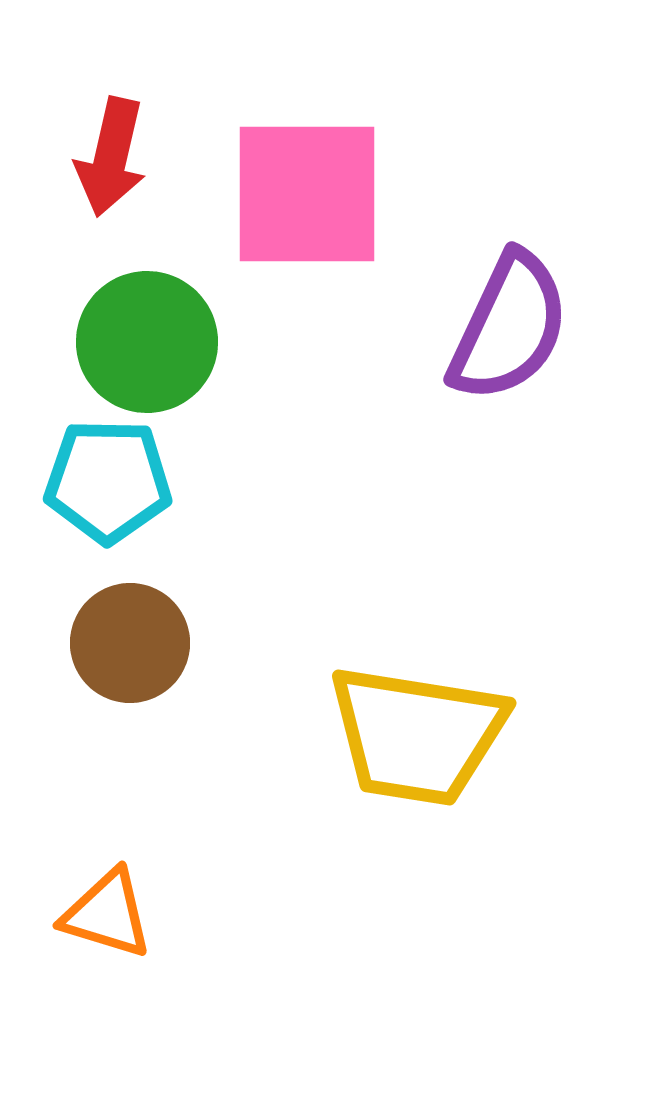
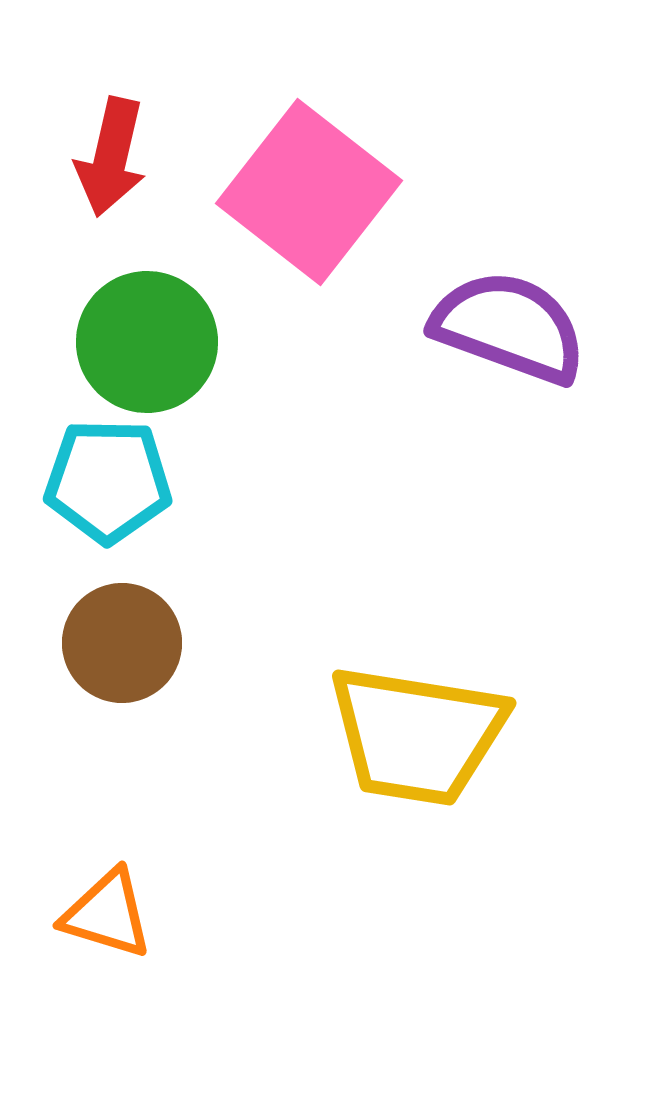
pink square: moved 2 px right, 2 px up; rotated 38 degrees clockwise
purple semicircle: rotated 95 degrees counterclockwise
brown circle: moved 8 px left
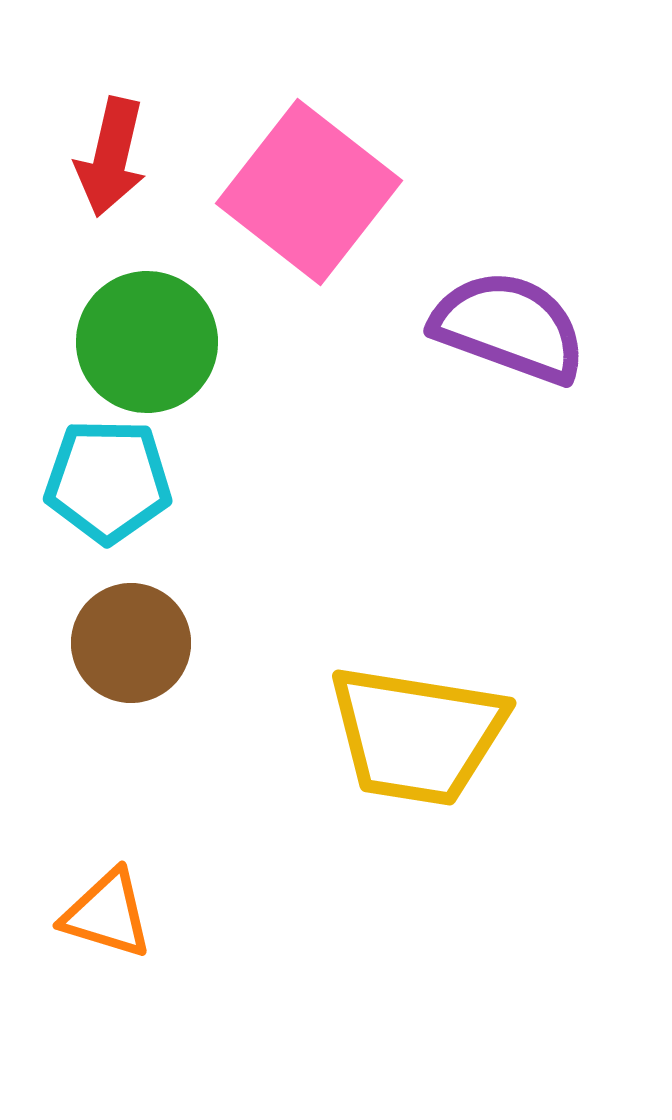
brown circle: moved 9 px right
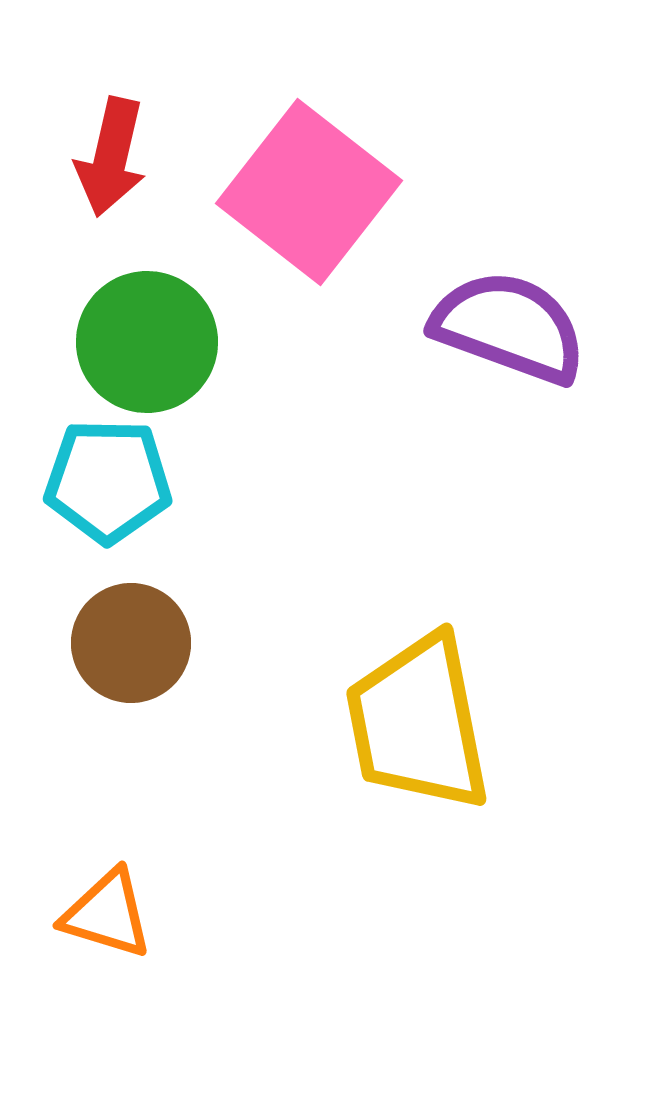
yellow trapezoid: moved 1 px right, 12 px up; rotated 70 degrees clockwise
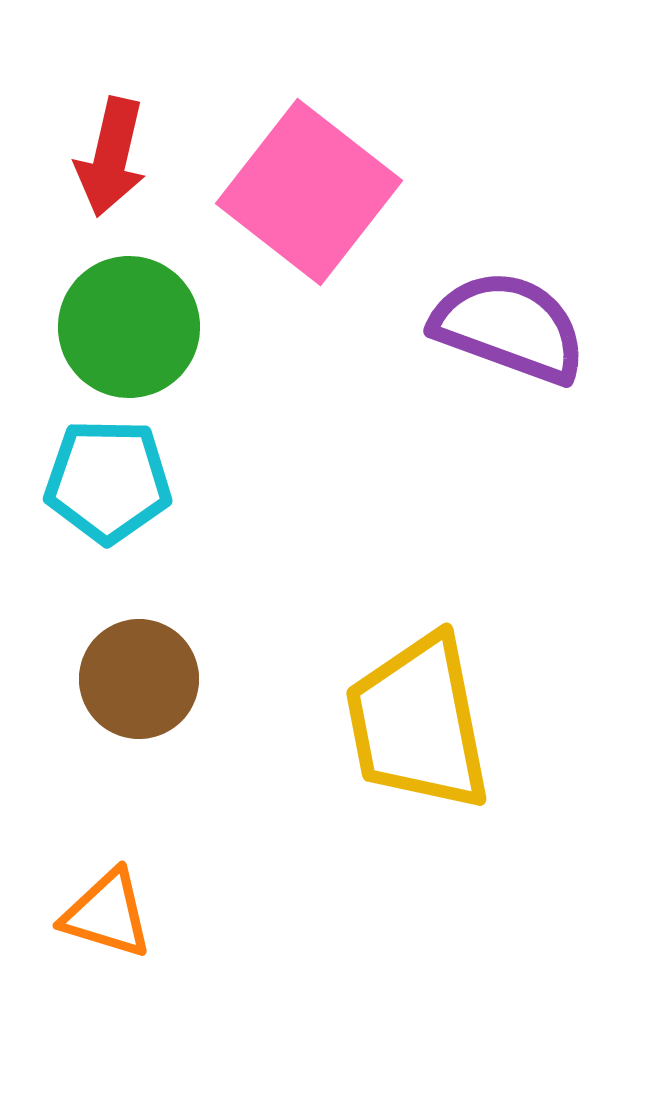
green circle: moved 18 px left, 15 px up
brown circle: moved 8 px right, 36 px down
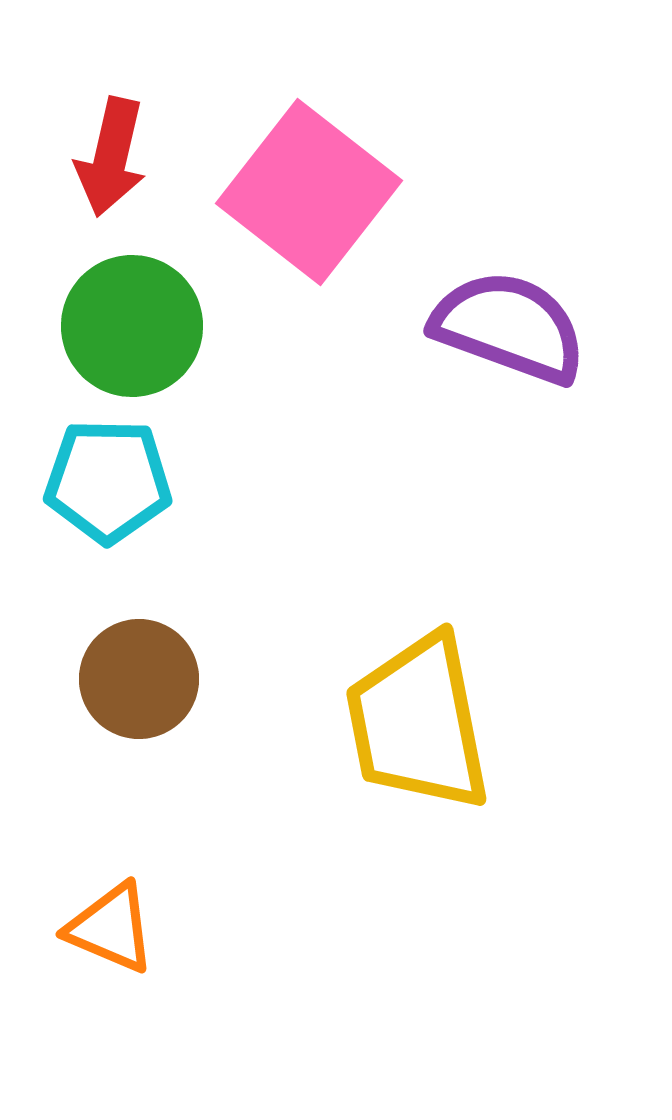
green circle: moved 3 px right, 1 px up
orange triangle: moved 4 px right, 14 px down; rotated 6 degrees clockwise
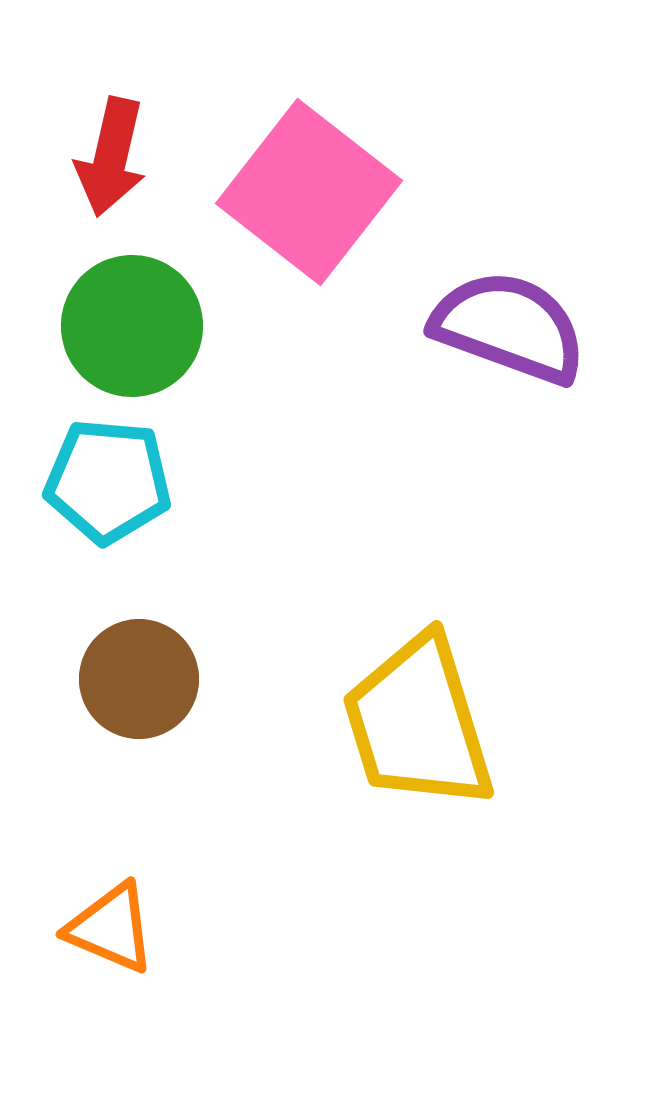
cyan pentagon: rotated 4 degrees clockwise
yellow trapezoid: rotated 6 degrees counterclockwise
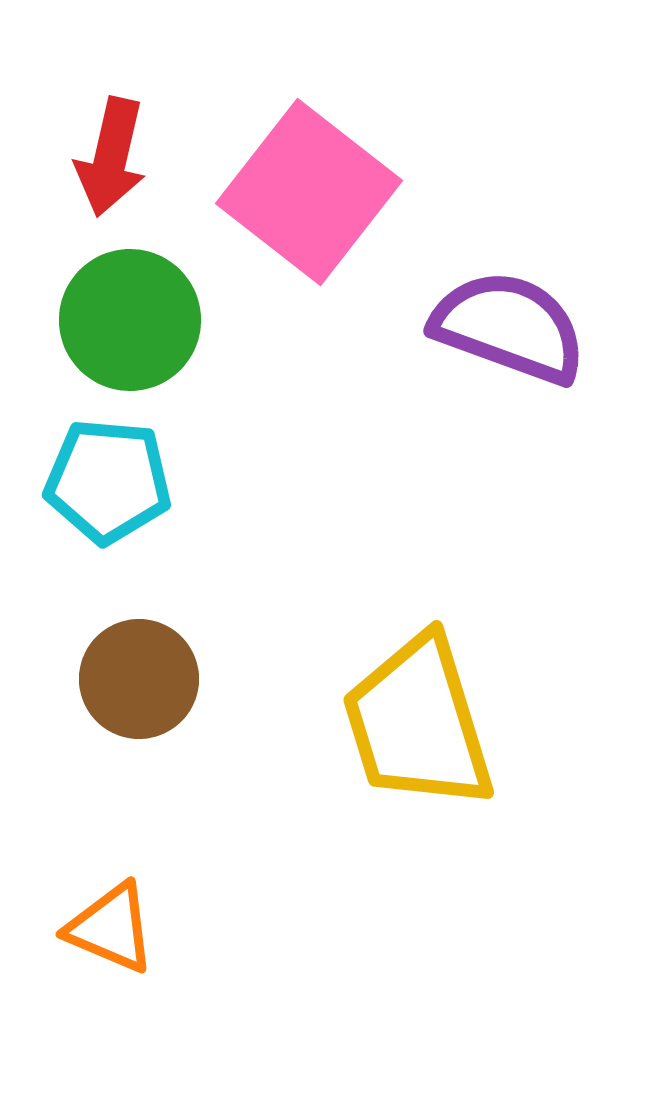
green circle: moved 2 px left, 6 px up
